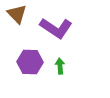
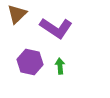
brown triangle: rotated 30 degrees clockwise
purple hexagon: rotated 10 degrees clockwise
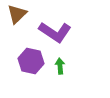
purple L-shape: moved 1 px left, 4 px down
purple hexagon: moved 1 px right, 1 px up
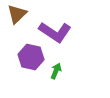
purple hexagon: moved 4 px up
green arrow: moved 4 px left, 5 px down; rotated 28 degrees clockwise
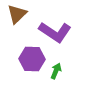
purple hexagon: moved 1 px right, 2 px down; rotated 10 degrees counterclockwise
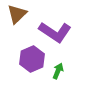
purple hexagon: rotated 25 degrees counterclockwise
green arrow: moved 2 px right
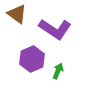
brown triangle: rotated 40 degrees counterclockwise
purple L-shape: moved 3 px up
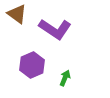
purple hexagon: moved 6 px down
green arrow: moved 7 px right, 7 px down
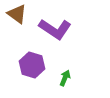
purple hexagon: rotated 20 degrees counterclockwise
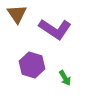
brown triangle: rotated 20 degrees clockwise
green arrow: rotated 126 degrees clockwise
